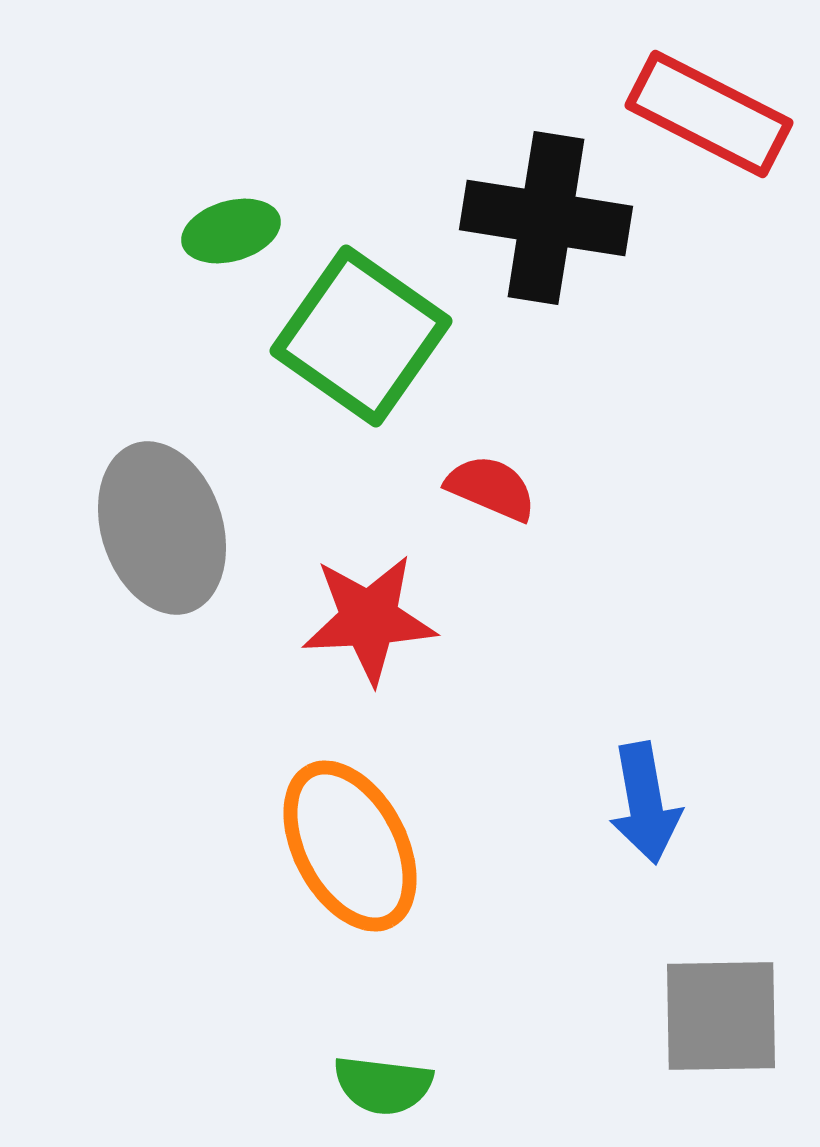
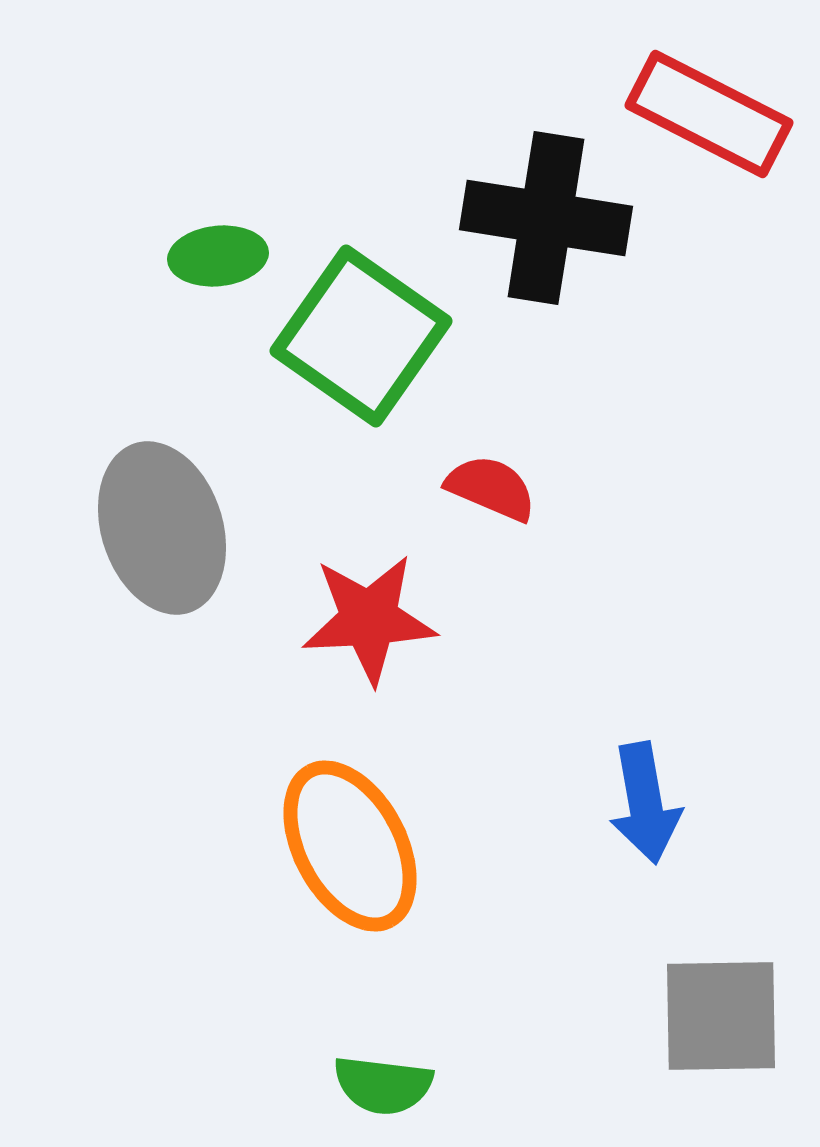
green ellipse: moved 13 px left, 25 px down; rotated 10 degrees clockwise
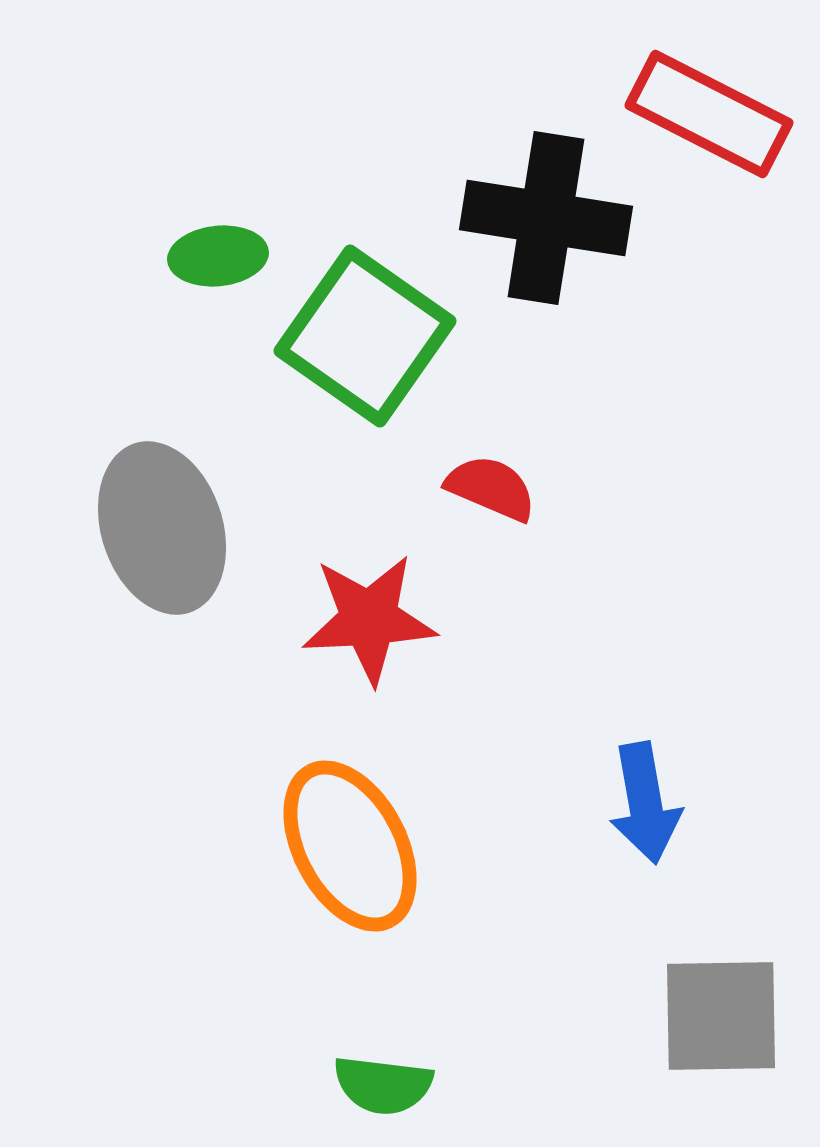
green square: moved 4 px right
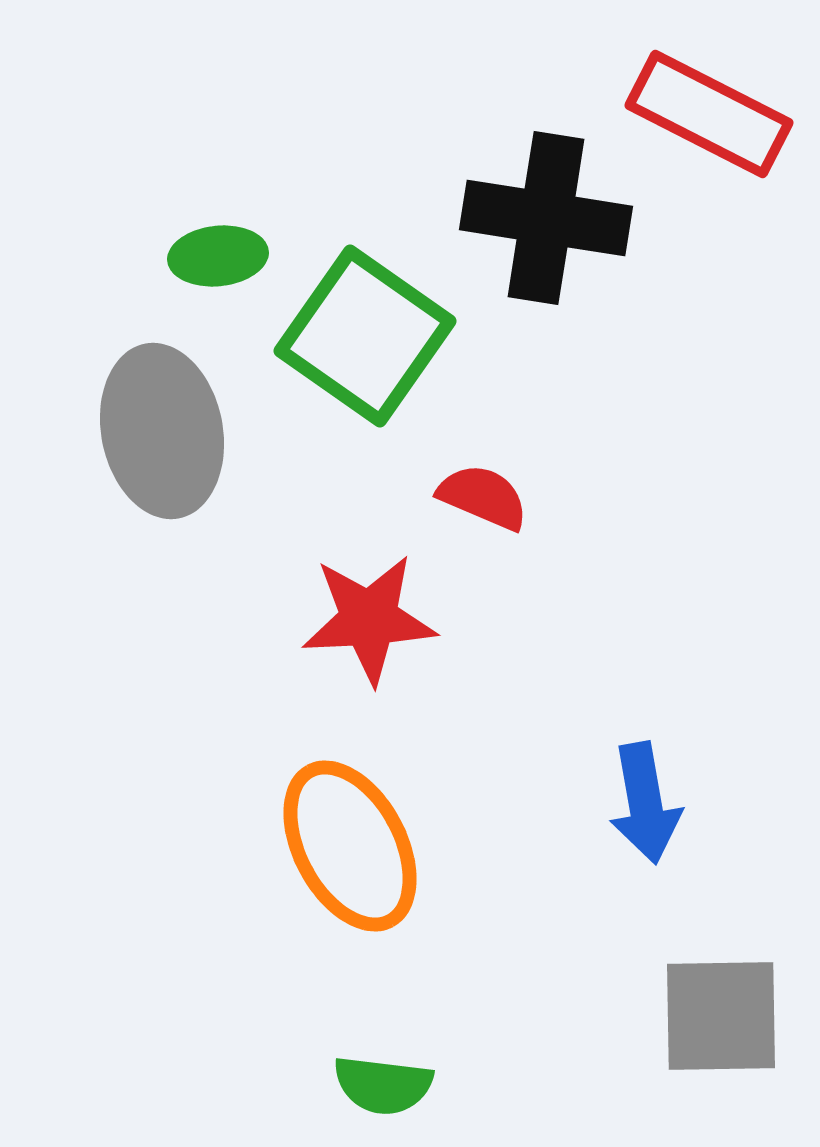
red semicircle: moved 8 px left, 9 px down
gray ellipse: moved 97 px up; rotated 7 degrees clockwise
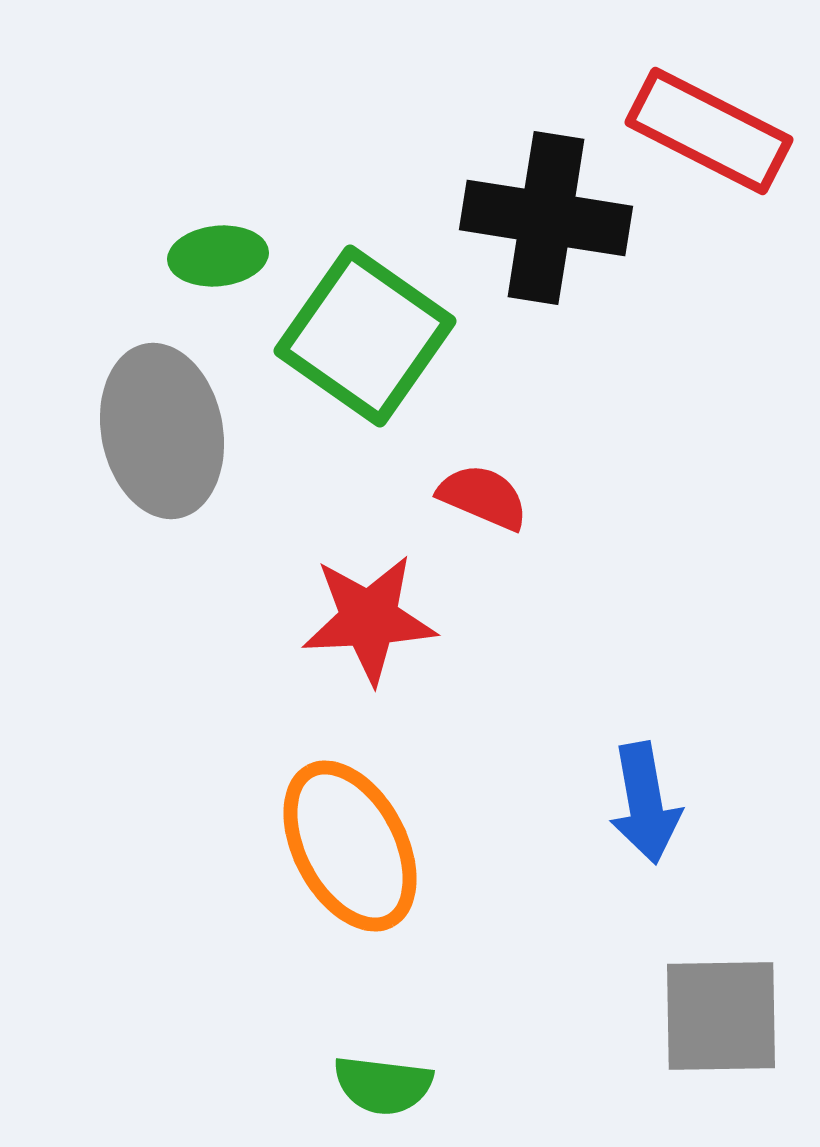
red rectangle: moved 17 px down
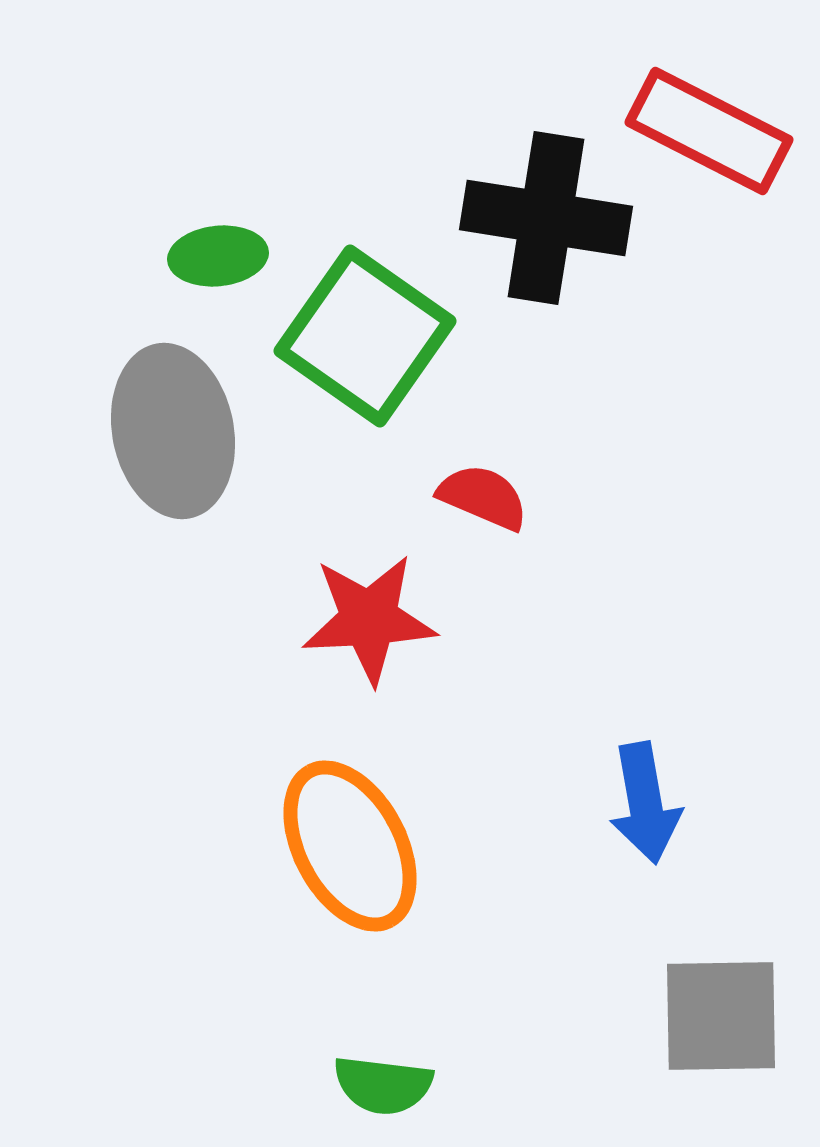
gray ellipse: moved 11 px right
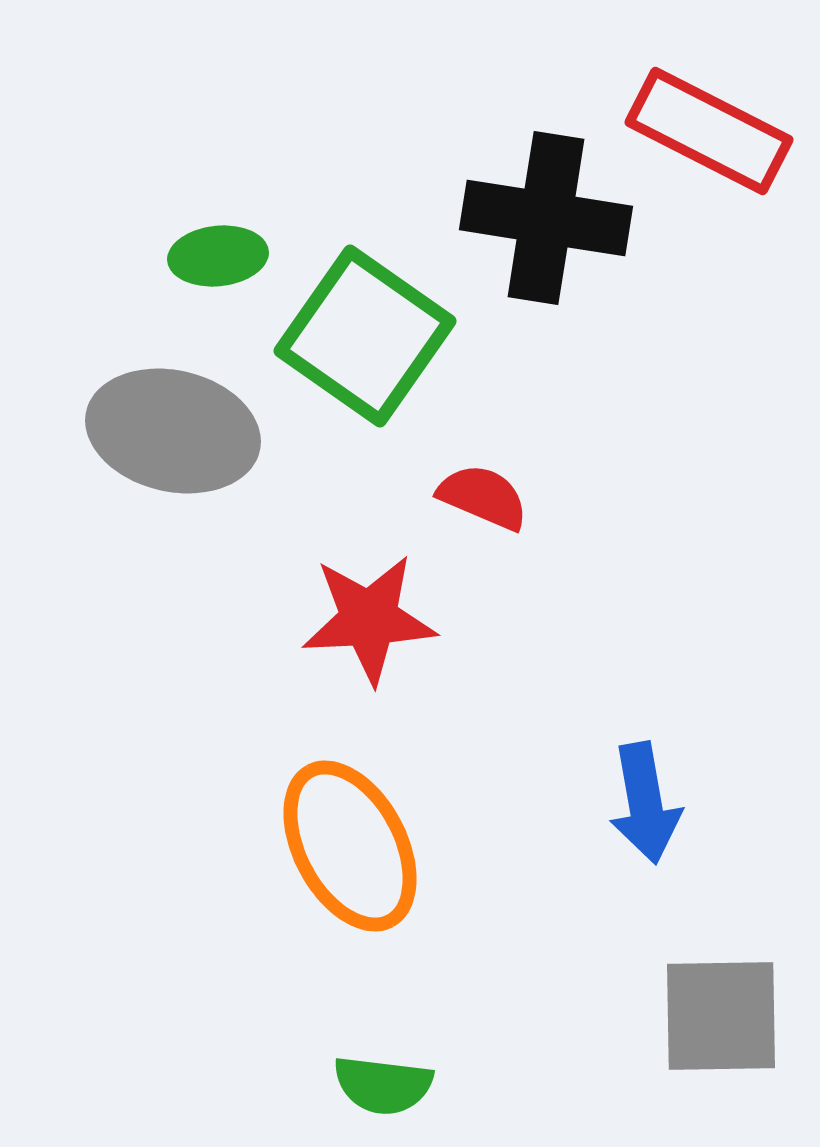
gray ellipse: rotated 66 degrees counterclockwise
